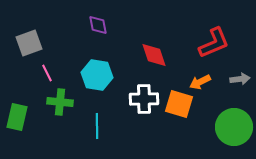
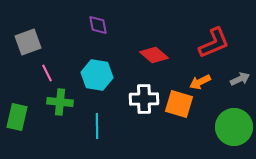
gray square: moved 1 px left, 1 px up
red diamond: rotated 32 degrees counterclockwise
gray arrow: rotated 18 degrees counterclockwise
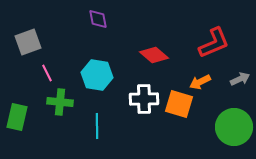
purple diamond: moved 6 px up
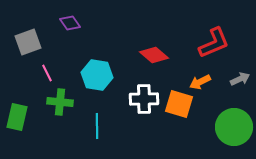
purple diamond: moved 28 px left, 4 px down; rotated 25 degrees counterclockwise
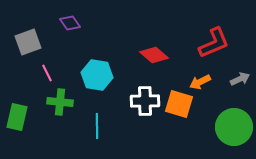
white cross: moved 1 px right, 2 px down
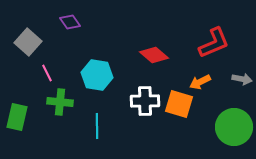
purple diamond: moved 1 px up
gray square: rotated 28 degrees counterclockwise
gray arrow: moved 2 px right; rotated 36 degrees clockwise
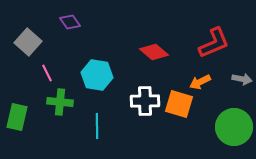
red diamond: moved 3 px up
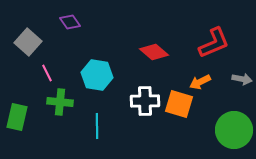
green circle: moved 3 px down
